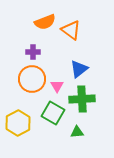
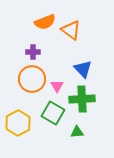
blue triangle: moved 4 px right; rotated 36 degrees counterclockwise
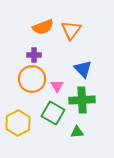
orange semicircle: moved 2 px left, 5 px down
orange triangle: rotated 30 degrees clockwise
purple cross: moved 1 px right, 3 px down
green cross: moved 1 px down
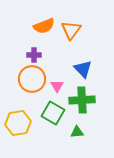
orange semicircle: moved 1 px right, 1 px up
yellow hexagon: rotated 20 degrees clockwise
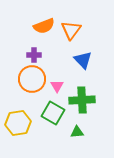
blue triangle: moved 9 px up
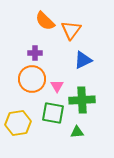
orange semicircle: moved 1 px right, 5 px up; rotated 65 degrees clockwise
purple cross: moved 1 px right, 2 px up
blue triangle: rotated 48 degrees clockwise
green square: rotated 20 degrees counterclockwise
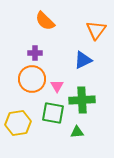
orange triangle: moved 25 px right
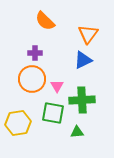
orange triangle: moved 8 px left, 4 px down
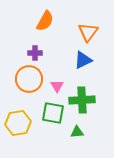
orange semicircle: rotated 105 degrees counterclockwise
orange triangle: moved 2 px up
orange circle: moved 3 px left
